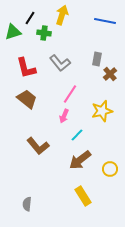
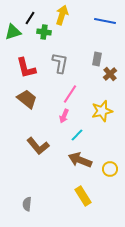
green cross: moved 1 px up
gray L-shape: rotated 130 degrees counterclockwise
brown arrow: rotated 60 degrees clockwise
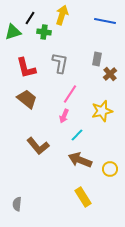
yellow rectangle: moved 1 px down
gray semicircle: moved 10 px left
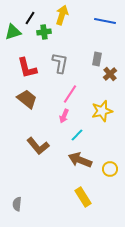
green cross: rotated 16 degrees counterclockwise
red L-shape: moved 1 px right
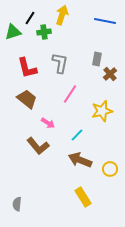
pink arrow: moved 16 px left, 7 px down; rotated 80 degrees counterclockwise
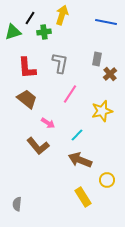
blue line: moved 1 px right, 1 px down
red L-shape: rotated 10 degrees clockwise
yellow circle: moved 3 px left, 11 px down
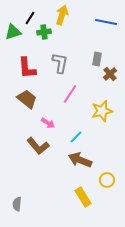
cyan line: moved 1 px left, 2 px down
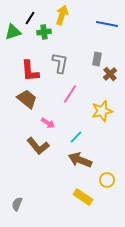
blue line: moved 1 px right, 2 px down
red L-shape: moved 3 px right, 3 px down
yellow rectangle: rotated 24 degrees counterclockwise
gray semicircle: rotated 16 degrees clockwise
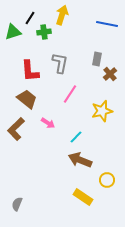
brown L-shape: moved 22 px left, 17 px up; rotated 85 degrees clockwise
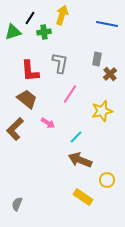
brown L-shape: moved 1 px left
